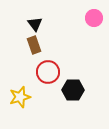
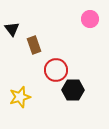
pink circle: moved 4 px left, 1 px down
black triangle: moved 23 px left, 5 px down
red circle: moved 8 px right, 2 px up
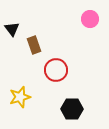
black hexagon: moved 1 px left, 19 px down
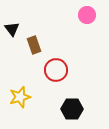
pink circle: moved 3 px left, 4 px up
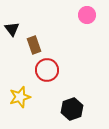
red circle: moved 9 px left
black hexagon: rotated 20 degrees counterclockwise
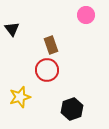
pink circle: moved 1 px left
brown rectangle: moved 17 px right
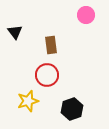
black triangle: moved 3 px right, 3 px down
brown rectangle: rotated 12 degrees clockwise
red circle: moved 5 px down
yellow star: moved 8 px right, 4 px down
